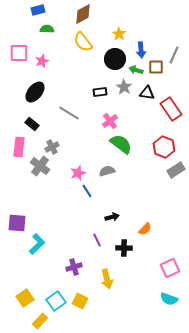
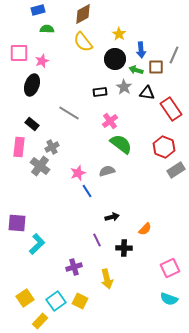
black ellipse at (35, 92): moved 3 px left, 7 px up; rotated 20 degrees counterclockwise
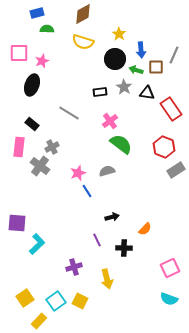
blue rectangle at (38, 10): moved 1 px left, 3 px down
yellow semicircle at (83, 42): rotated 35 degrees counterclockwise
yellow rectangle at (40, 321): moved 1 px left
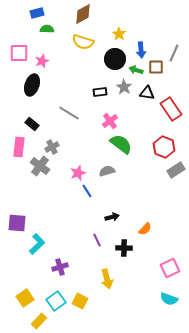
gray line at (174, 55): moved 2 px up
purple cross at (74, 267): moved 14 px left
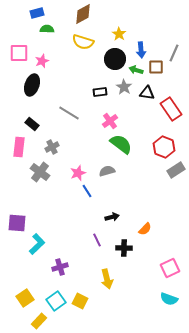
gray cross at (40, 166): moved 6 px down
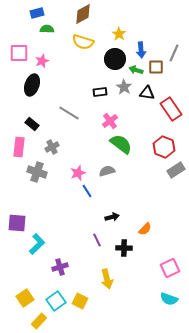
gray cross at (40, 172): moved 3 px left; rotated 18 degrees counterclockwise
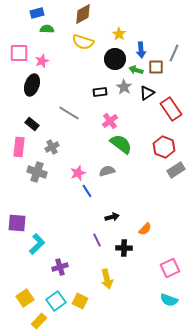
black triangle at (147, 93): rotated 42 degrees counterclockwise
cyan semicircle at (169, 299): moved 1 px down
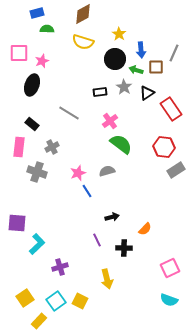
red hexagon at (164, 147): rotated 15 degrees counterclockwise
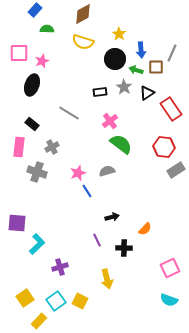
blue rectangle at (37, 13): moved 2 px left, 3 px up; rotated 32 degrees counterclockwise
gray line at (174, 53): moved 2 px left
